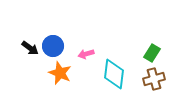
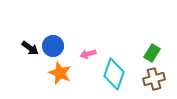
pink arrow: moved 2 px right
cyan diamond: rotated 12 degrees clockwise
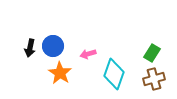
black arrow: rotated 66 degrees clockwise
orange star: rotated 10 degrees clockwise
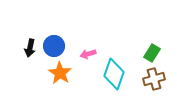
blue circle: moved 1 px right
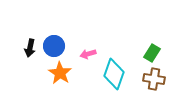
brown cross: rotated 25 degrees clockwise
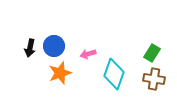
orange star: rotated 20 degrees clockwise
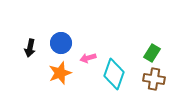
blue circle: moved 7 px right, 3 px up
pink arrow: moved 4 px down
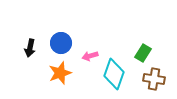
green rectangle: moved 9 px left
pink arrow: moved 2 px right, 2 px up
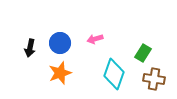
blue circle: moved 1 px left
pink arrow: moved 5 px right, 17 px up
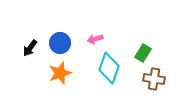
black arrow: rotated 24 degrees clockwise
cyan diamond: moved 5 px left, 6 px up
